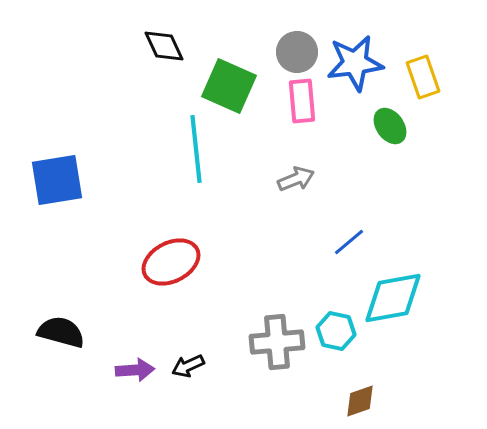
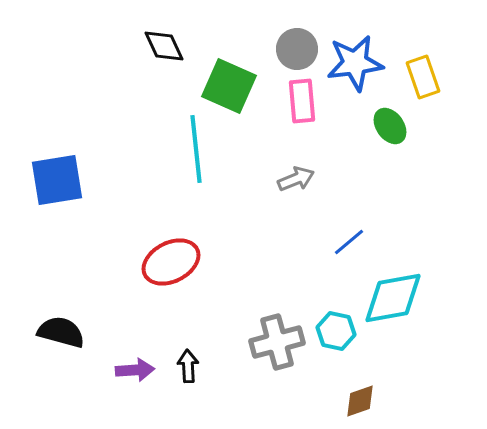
gray circle: moved 3 px up
gray cross: rotated 10 degrees counterclockwise
black arrow: rotated 112 degrees clockwise
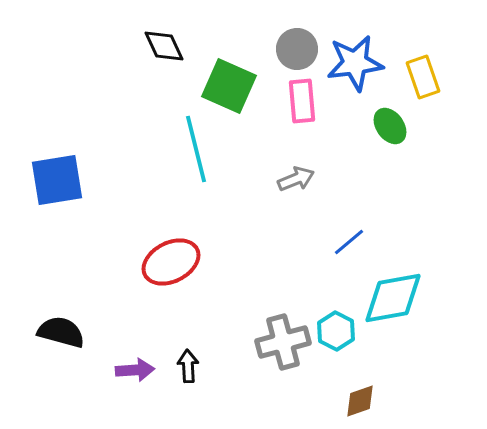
cyan line: rotated 8 degrees counterclockwise
cyan hexagon: rotated 15 degrees clockwise
gray cross: moved 6 px right
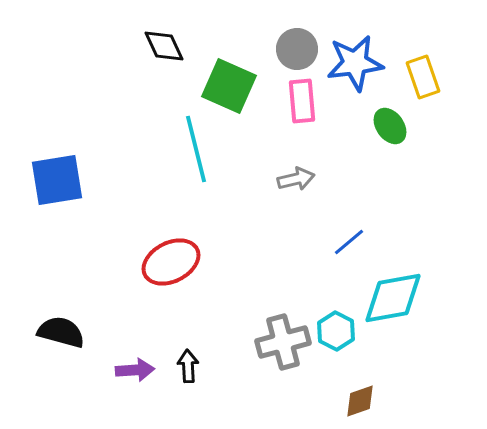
gray arrow: rotated 9 degrees clockwise
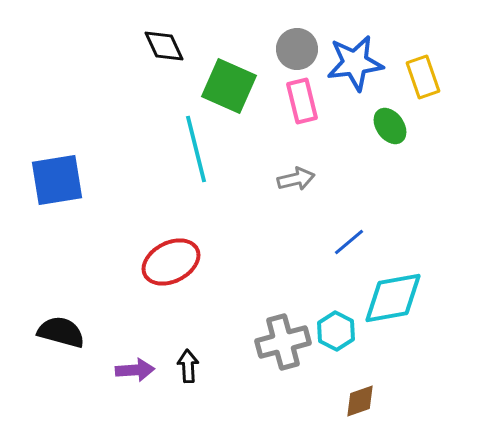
pink rectangle: rotated 9 degrees counterclockwise
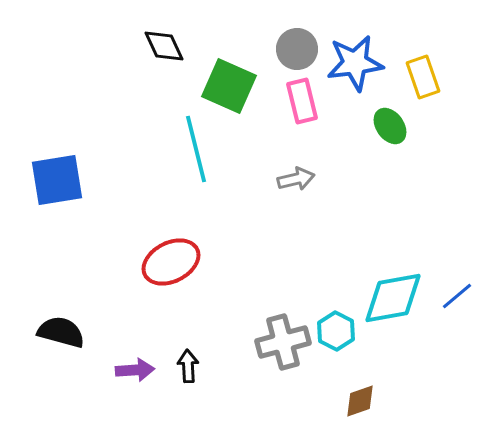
blue line: moved 108 px right, 54 px down
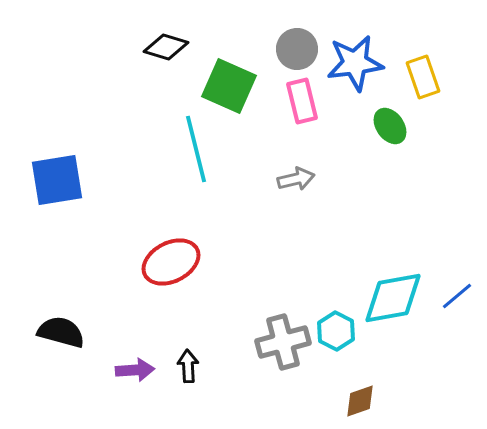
black diamond: moved 2 px right, 1 px down; rotated 48 degrees counterclockwise
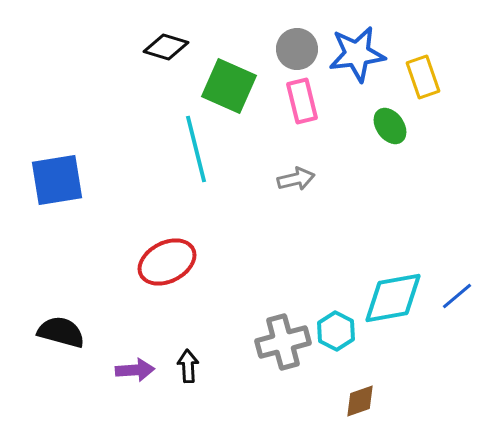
blue star: moved 2 px right, 9 px up
red ellipse: moved 4 px left
